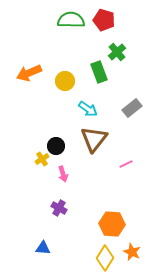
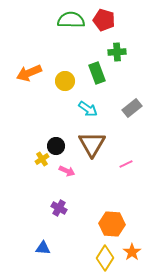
green cross: rotated 36 degrees clockwise
green rectangle: moved 2 px left, 1 px down
brown triangle: moved 2 px left, 5 px down; rotated 8 degrees counterclockwise
pink arrow: moved 4 px right, 3 px up; rotated 49 degrees counterclockwise
orange star: rotated 12 degrees clockwise
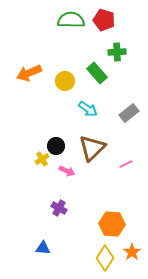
green rectangle: rotated 20 degrees counterclockwise
gray rectangle: moved 3 px left, 5 px down
brown triangle: moved 4 px down; rotated 16 degrees clockwise
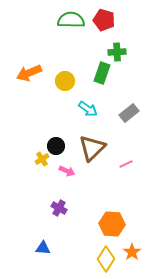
green rectangle: moved 5 px right; rotated 60 degrees clockwise
yellow diamond: moved 1 px right, 1 px down
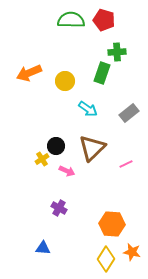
orange star: rotated 24 degrees counterclockwise
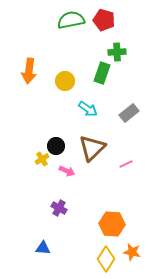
green semicircle: rotated 12 degrees counterclockwise
orange arrow: moved 2 px up; rotated 60 degrees counterclockwise
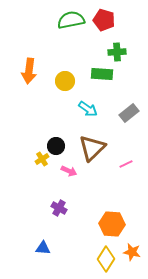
green rectangle: moved 1 px down; rotated 75 degrees clockwise
pink arrow: moved 2 px right
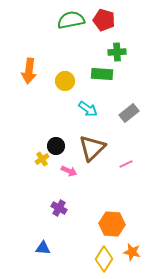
yellow diamond: moved 2 px left
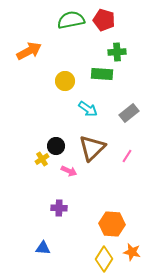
orange arrow: moved 20 px up; rotated 125 degrees counterclockwise
pink line: moved 1 px right, 8 px up; rotated 32 degrees counterclockwise
purple cross: rotated 28 degrees counterclockwise
